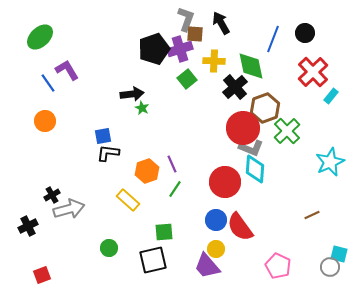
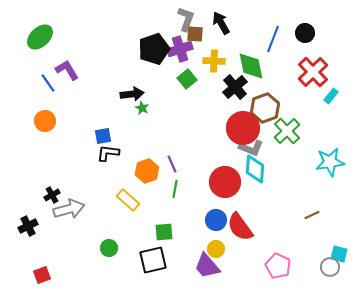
cyan star at (330, 162): rotated 16 degrees clockwise
green line at (175, 189): rotated 24 degrees counterclockwise
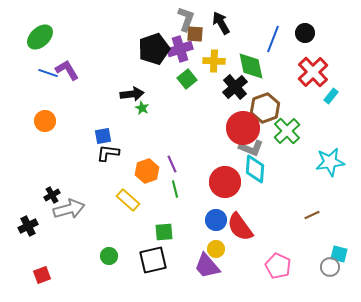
blue line at (48, 83): moved 10 px up; rotated 36 degrees counterclockwise
green line at (175, 189): rotated 24 degrees counterclockwise
green circle at (109, 248): moved 8 px down
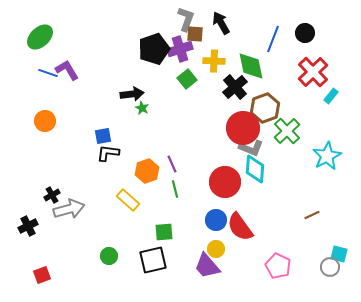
cyan star at (330, 162): moved 3 px left, 6 px up; rotated 20 degrees counterclockwise
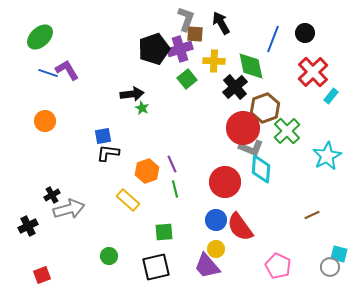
cyan diamond at (255, 169): moved 6 px right
black square at (153, 260): moved 3 px right, 7 px down
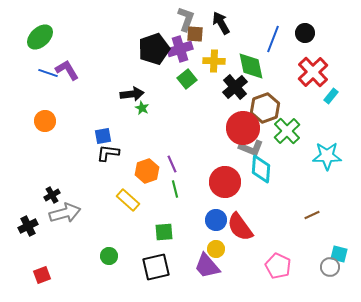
cyan star at (327, 156): rotated 28 degrees clockwise
gray arrow at (69, 209): moved 4 px left, 4 px down
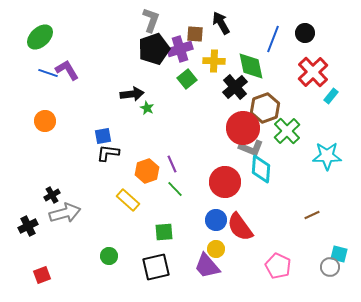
gray L-shape at (186, 19): moved 35 px left, 1 px down
green star at (142, 108): moved 5 px right
green line at (175, 189): rotated 30 degrees counterclockwise
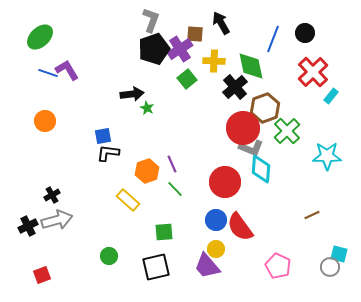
purple cross at (180, 49): rotated 15 degrees counterclockwise
gray arrow at (65, 213): moved 8 px left, 7 px down
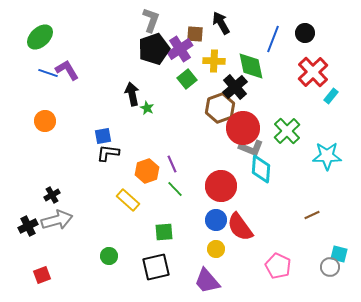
black arrow at (132, 94): rotated 95 degrees counterclockwise
brown hexagon at (265, 108): moved 45 px left
red circle at (225, 182): moved 4 px left, 4 px down
purple trapezoid at (207, 266): moved 15 px down
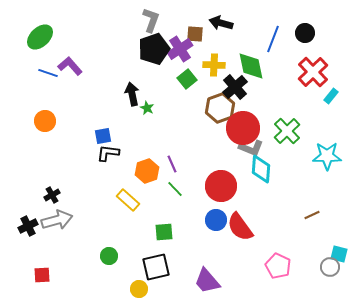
black arrow at (221, 23): rotated 45 degrees counterclockwise
yellow cross at (214, 61): moved 4 px down
purple L-shape at (67, 70): moved 3 px right, 4 px up; rotated 10 degrees counterclockwise
yellow circle at (216, 249): moved 77 px left, 40 px down
red square at (42, 275): rotated 18 degrees clockwise
